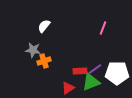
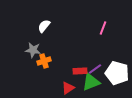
white pentagon: rotated 15 degrees clockwise
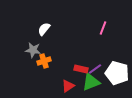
white semicircle: moved 3 px down
red rectangle: moved 1 px right, 2 px up; rotated 16 degrees clockwise
red triangle: moved 2 px up
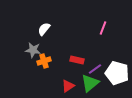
red rectangle: moved 4 px left, 9 px up
green triangle: moved 1 px left, 1 px down; rotated 18 degrees counterclockwise
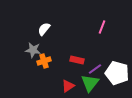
pink line: moved 1 px left, 1 px up
green triangle: rotated 12 degrees counterclockwise
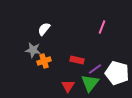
red triangle: rotated 24 degrees counterclockwise
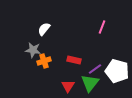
red rectangle: moved 3 px left
white pentagon: moved 2 px up
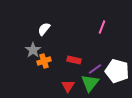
gray star: rotated 28 degrees clockwise
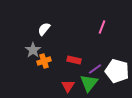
green triangle: moved 1 px left
